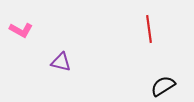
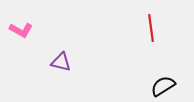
red line: moved 2 px right, 1 px up
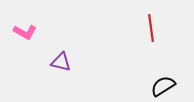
pink L-shape: moved 4 px right, 2 px down
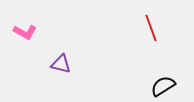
red line: rotated 12 degrees counterclockwise
purple triangle: moved 2 px down
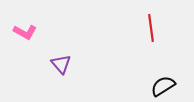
red line: rotated 12 degrees clockwise
purple triangle: rotated 35 degrees clockwise
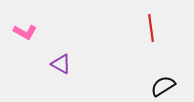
purple triangle: rotated 20 degrees counterclockwise
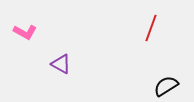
red line: rotated 28 degrees clockwise
black semicircle: moved 3 px right
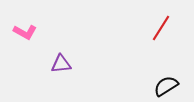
red line: moved 10 px right; rotated 12 degrees clockwise
purple triangle: rotated 35 degrees counterclockwise
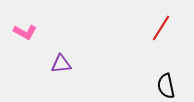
black semicircle: rotated 70 degrees counterclockwise
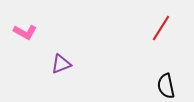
purple triangle: rotated 15 degrees counterclockwise
